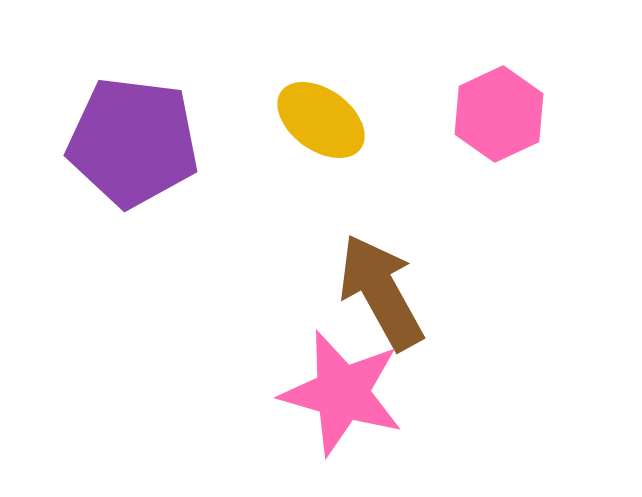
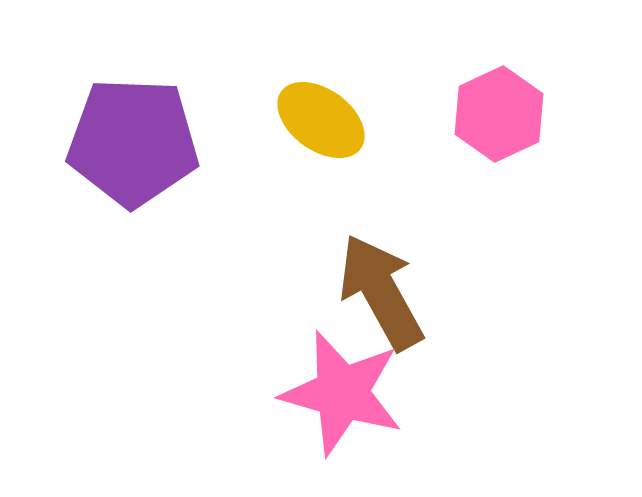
purple pentagon: rotated 5 degrees counterclockwise
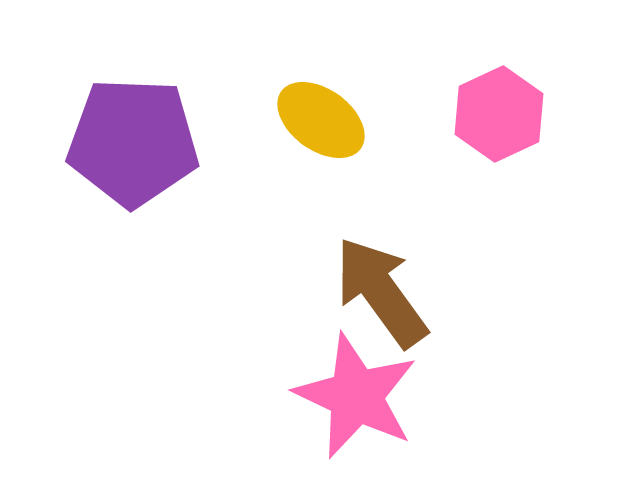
brown arrow: rotated 7 degrees counterclockwise
pink star: moved 14 px right, 3 px down; rotated 9 degrees clockwise
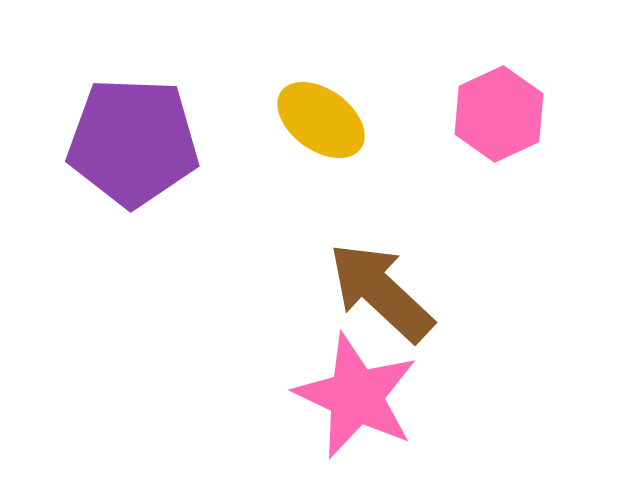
brown arrow: rotated 11 degrees counterclockwise
